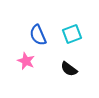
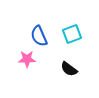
blue semicircle: moved 1 px right, 1 px down
pink star: moved 1 px right, 2 px up; rotated 24 degrees counterclockwise
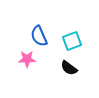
cyan square: moved 7 px down
black semicircle: moved 1 px up
